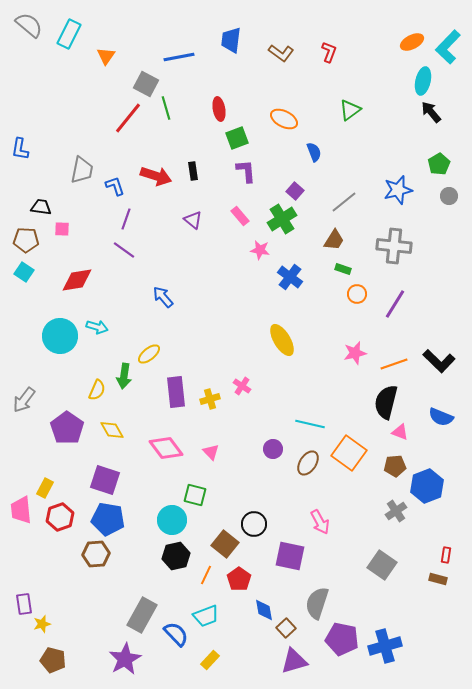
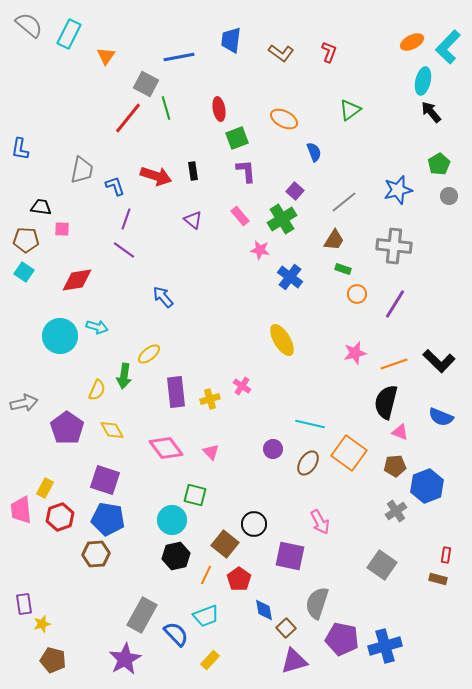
gray arrow at (24, 400): moved 3 px down; rotated 140 degrees counterclockwise
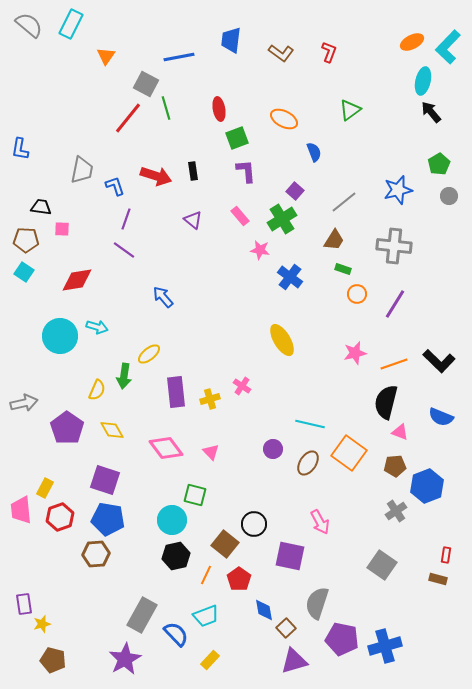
cyan rectangle at (69, 34): moved 2 px right, 10 px up
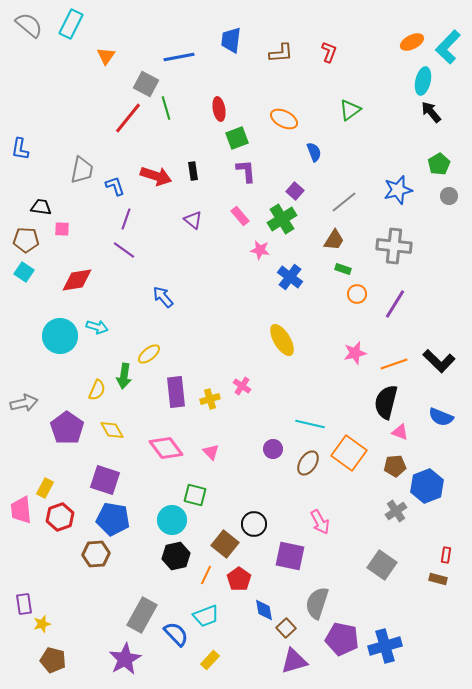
brown L-shape at (281, 53): rotated 40 degrees counterclockwise
blue pentagon at (108, 519): moved 5 px right
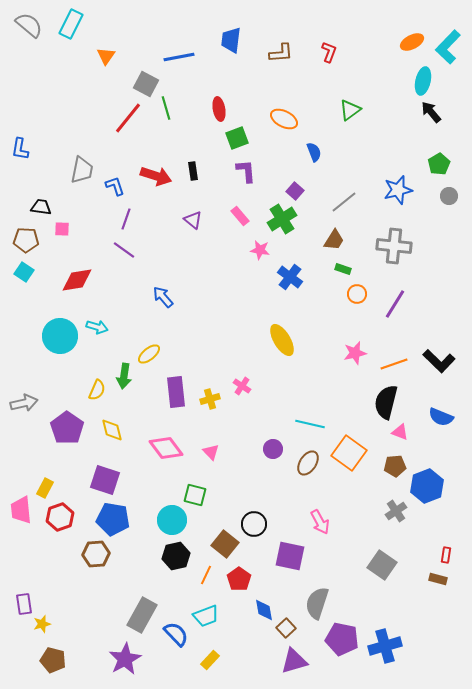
yellow diamond at (112, 430): rotated 15 degrees clockwise
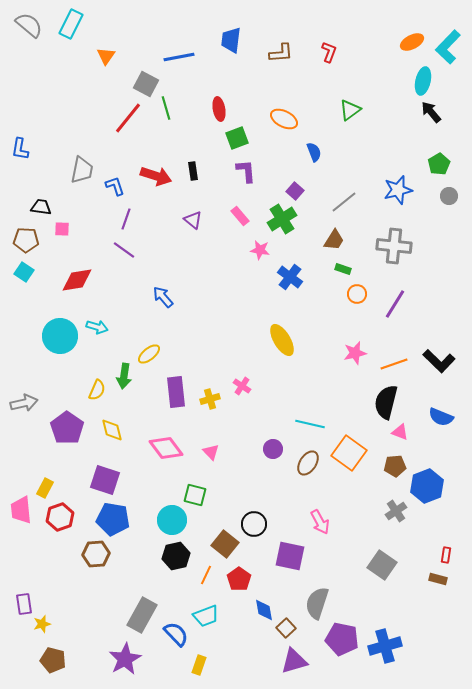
yellow rectangle at (210, 660): moved 11 px left, 5 px down; rotated 24 degrees counterclockwise
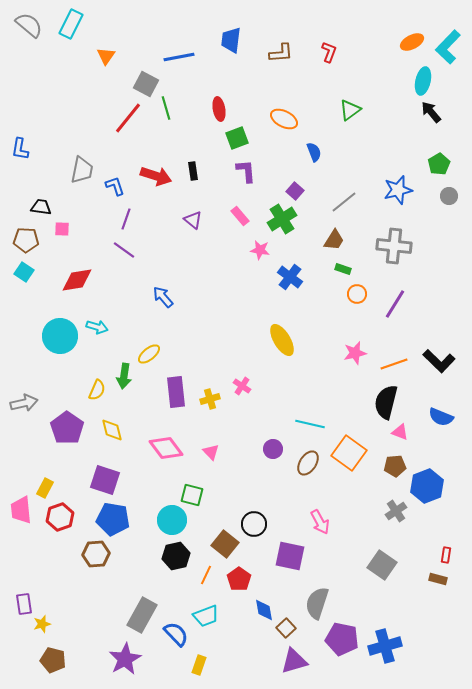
green square at (195, 495): moved 3 px left
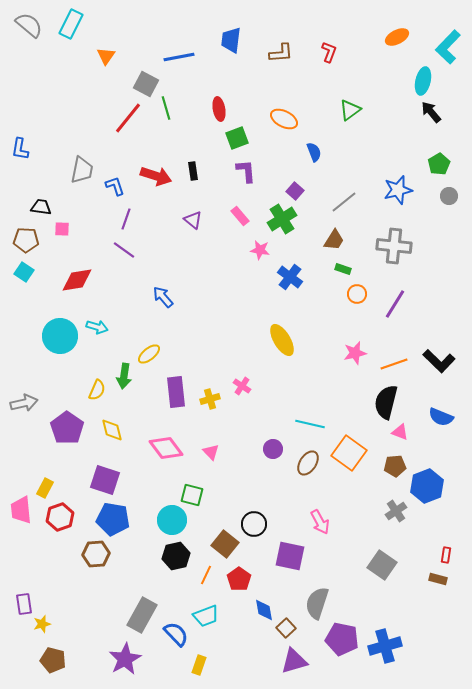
orange ellipse at (412, 42): moved 15 px left, 5 px up
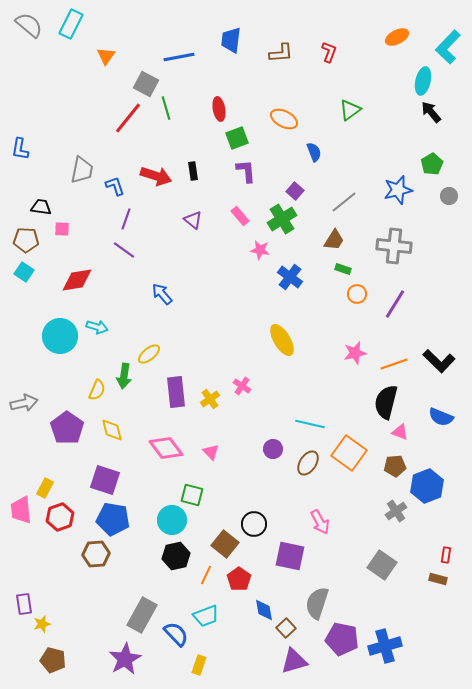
green pentagon at (439, 164): moved 7 px left
blue arrow at (163, 297): moved 1 px left, 3 px up
yellow cross at (210, 399): rotated 18 degrees counterclockwise
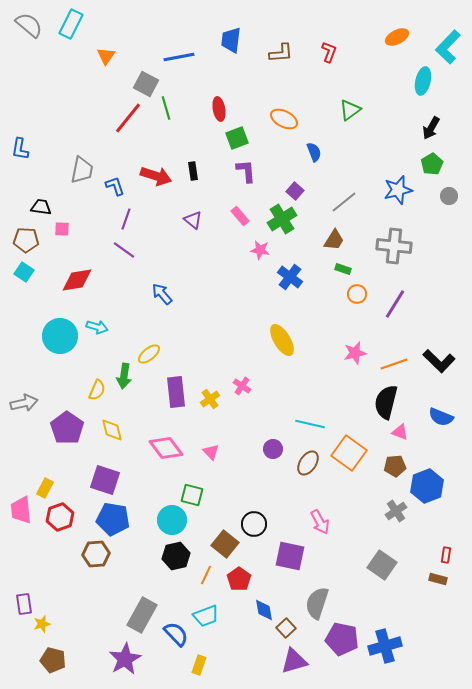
black arrow at (431, 112): moved 16 px down; rotated 110 degrees counterclockwise
